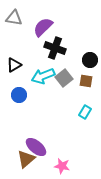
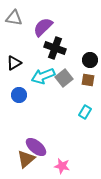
black triangle: moved 2 px up
brown square: moved 2 px right, 1 px up
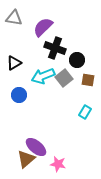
black circle: moved 13 px left
pink star: moved 4 px left, 2 px up
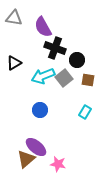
purple semicircle: rotated 75 degrees counterclockwise
blue circle: moved 21 px right, 15 px down
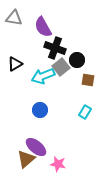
black triangle: moved 1 px right, 1 px down
gray square: moved 3 px left, 11 px up
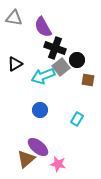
cyan rectangle: moved 8 px left, 7 px down
purple ellipse: moved 2 px right
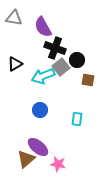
cyan rectangle: rotated 24 degrees counterclockwise
